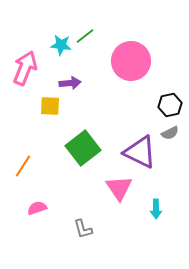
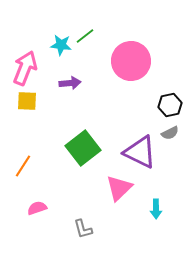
yellow square: moved 23 px left, 5 px up
pink triangle: rotated 20 degrees clockwise
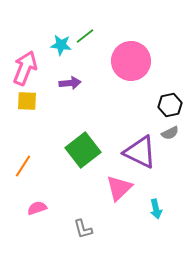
green square: moved 2 px down
cyan arrow: rotated 12 degrees counterclockwise
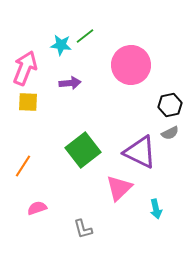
pink circle: moved 4 px down
yellow square: moved 1 px right, 1 px down
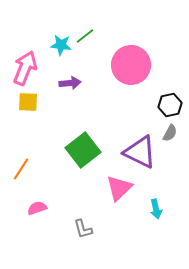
gray semicircle: rotated 36 degrees counterclockwise
orange line: moved 2 px left, 3 px down
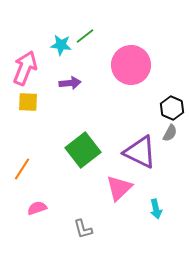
black hexagon: moved 2 px right, 3 px down; rotated 25 degrees counterclockwise
orange line: moved 1 px right
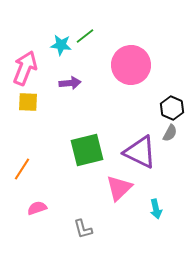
green square: moved 4 px right; rotated 24 degrees clockwise
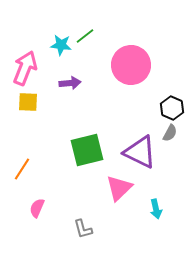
pink semicircle: rotated 48 degrees counterclockwise
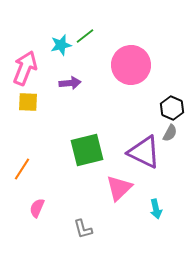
cyan star: rotated 20 degrees counterclockwise
purple triangle: moved 4 px right
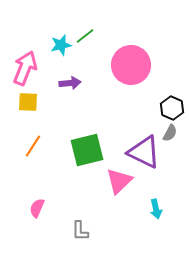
orange line: moved 11 px right, 23 px up
pink triangle: moved 7 px up
gray L-shape: moved 3 px left, 2 px down; rotated 15 degrees clockwise
